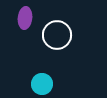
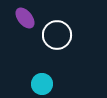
purple ellipse: rotated 45 degrees counterclockwise
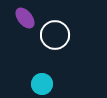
white circle: moved 2 px left
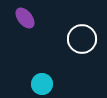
white circle: moved 27 px right, 4 px down
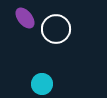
white circle: moved 26 px left, 10 px up
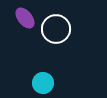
cyan circle: moved 1 px right, 1 px up
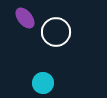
white circle: moved 3 px down
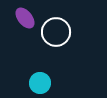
cyan circle: moved 3 px left
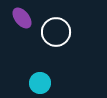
purple ellipse: moved 3 px left
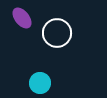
white circle: moved 1 px right, 1 px down
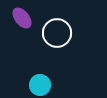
cyan circle: moved 2 px down
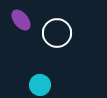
purple ellipse: moved 1 px left, 2 px down
